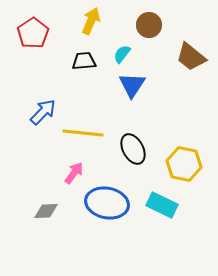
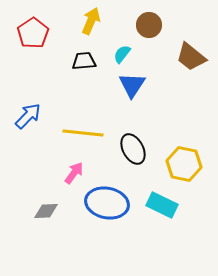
blue arrow: moved 15 px left, 4 px down
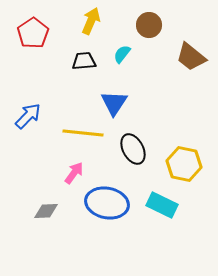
blue triangle: moved 18 px left, 18 px down
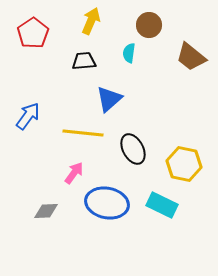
cyan semicircle: moved 7 px right, 1 px up; rotated 30 degrees counterclockwise
blue triangle: moved 5 px left, 4 px up; rotated 16 degrees clockwise
blue arrow: rotated 8 degrees counterclockwise
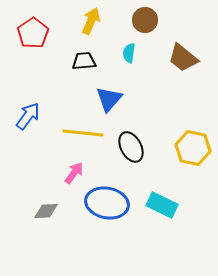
brown circle: moved 4 px left, 5 px up
brown trapezoid: moved 8 px left, 1 px down
blue triangle: rotated 8 degrees counterclockwise
black ellipse: moved 2 px left, 2 px up
yellow hexagon: moved 9 px right, 16 px up
